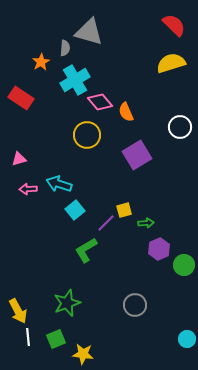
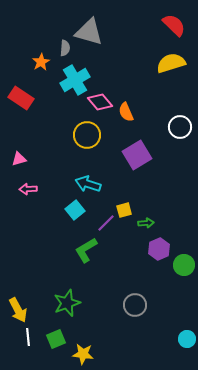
cyan arrow: moved 29 px right
yellow arrow: moved 1 px up
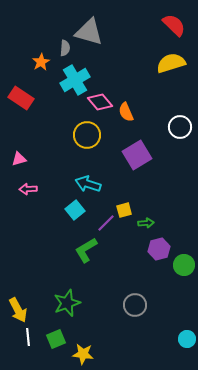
purple hexagon: rotated 10 degrees clockwise
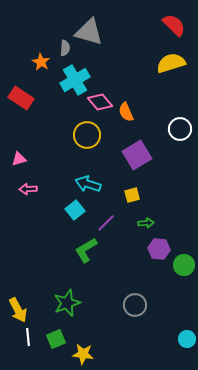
orange star: rotated 12 degrees counterclockwise
white circle: moved 2 px down
yellow square: moved 8 px right, 15 px up
purple hexagon: rotated 20 degrees clockwise
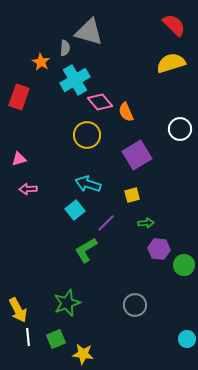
red rectangle: moved 2 px left, 1 px up; rotated 75 degrees clockwise
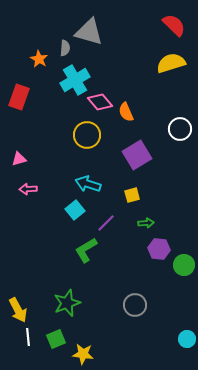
orange star: moved 2 px left, 3 px up
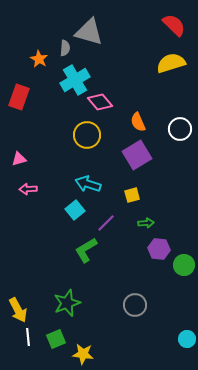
orange semicircle: moved 12 px right, 10 px down
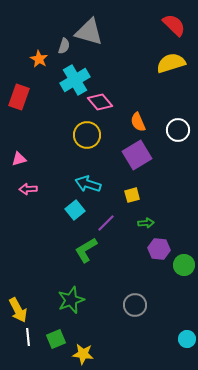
gray semicircle: moved 1 px left, 2 px up; rotated 14 degrees clockwise
white circle: moved 2 px left, 1 px down
green star: moved 4 px right, 3 px up
